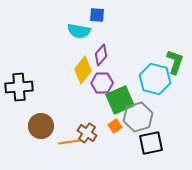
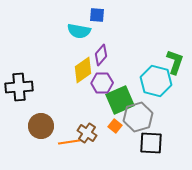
yellow diamond: rotated 16 degrees clockwise
cyan hexagon: moved 1 px right, 2 px down
orange square: rotated 16 degrees counterclockwise
black square: rotated 15 degrees clockwise
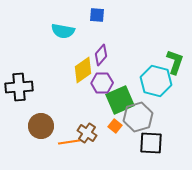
cyan semicircle: moved 16 px left
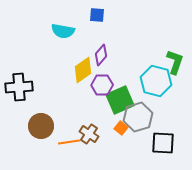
purple hexagon: moved 2 px down
orange square: moved 6 px right, 2 px down
brown cross: moved 2 px right, 1 px down
black square: moved 12 px right
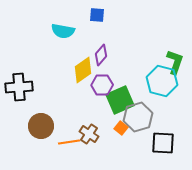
cyan hexagon: moved 6 px right
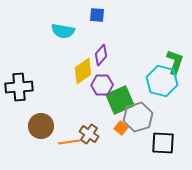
yellow diamond: moved 1 px down
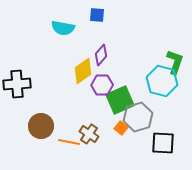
cyan semicircle: moved 3 px up
black cross: moved 2 px left, 3 px up
orange line: rotated 20 degrees clockwise
